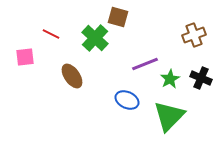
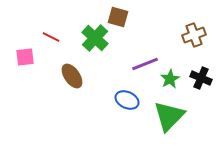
red line: moved 3 px down
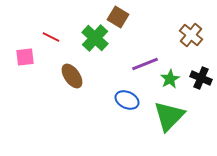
brown square: rotated 15 degrees clockwise
brown cross: moved 3 px left; rotated 30 degrees counterclockwise
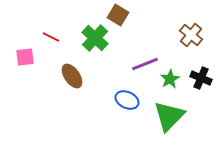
brown square: moved 2 px up
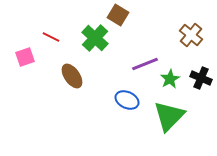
pink square: rotated 12 degrees counterclockwise
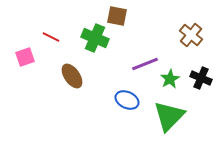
brown square: moved 1 px left, 1 px down; rotated 20 degrees counterclockwise
green cross: rotated 20 degrees counterclockwise
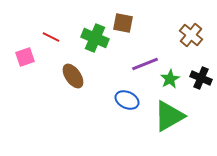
brown square: moved 6 px right, 7 px down
brown ellipse: moved 1 px right
green triangle: rotated 16 degrees clockwise
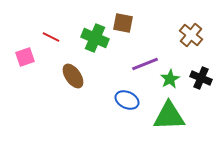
green triangle: rotated 28 degrees clockwise
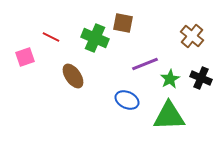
brown cross: moved 1 px right, 1 px down
